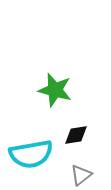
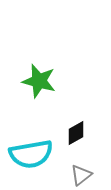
green star: moved 16 px left, 9 px up
black diamond: moved 2 px up; rotated 20 degrees counterclockwise
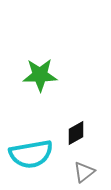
green star: moved 1 px right, 6 px up; rotated 16 degrees counterclockwise
gray triangle: moved 3 px right, 3 px up
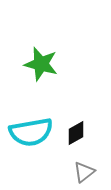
green star: moved 1 px right, 11 px up; rotated 16 degrees clockwise
cyan semicircle: moved 22 px up
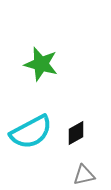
cyan semicircle: rotated 18 degrees counterclockwise
gray triangle: moved 3 px down; rotated 25 degrees clockwise
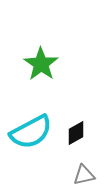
green star: rotated 20 degrees clockwise
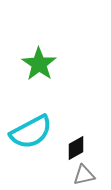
green star: moved 2 px left
black diamond: moved 15 px down
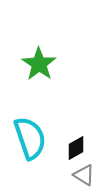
cyan semicircle: moved 1 px left, 6 px down; rotated 81 degrees counterclockwise
gray triangle: rotated 45 degrees clockwise
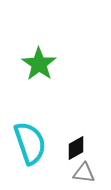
cyan semicircle: moved 5 px down
gray triangle: moved 2 px up; rotated 25 degrees counterclockwise
